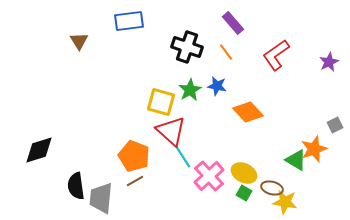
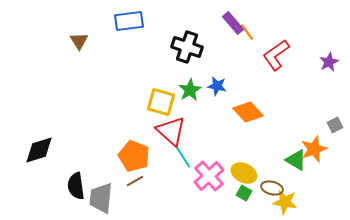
orange line: moved 21 px right, 20 px up
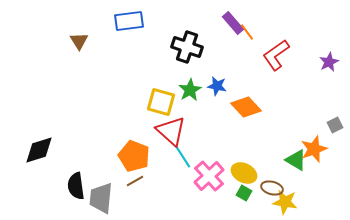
orange diamond: moved 2 px left, 5 px up
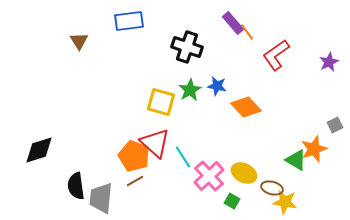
red triangle: moved 16 px left, 12 px down
green square: moved 12 px left, 8 px down
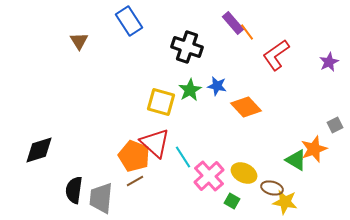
blue rectangle: rotated 64 degrees clockwise
black semicircle: moved 2 px left, 4 px down; rotated 16 degrees clockwise
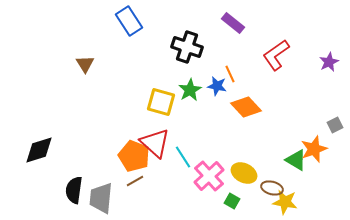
purple rectangle: rotated 10 degrees counterclockwise
orange line: moved 17 px left, 42 px down; rotated 12 degrees clockwise
brown triangle: moved 6 px right, 23 px down
